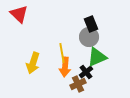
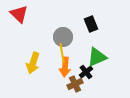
gray circle: moved 26 px left
brown cross: moved 3 px left
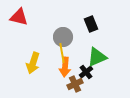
red triangle: moved 3 px down; rotated 30 degrees counterclockwise
